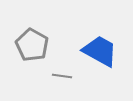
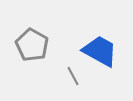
gray line: moved 11 px right; rotated 54 degrees clockwise
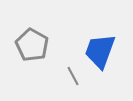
blue trapezoid: rotated 99 degrees counterclockwise
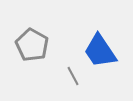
blue trapezoid: rotated 54 degrees counterclockwise
